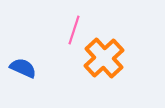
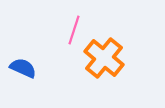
orange cross: rotated 9 degrees counterclockwise
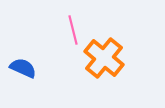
pink line: moved 1 px left; rotated 32 degrees counterclockwise
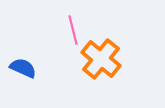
orange cross: moved 3 px left, 1 px down
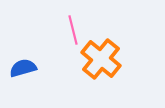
blue semicircle: rotated 40 degrees counterclockwise
